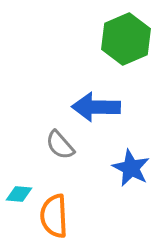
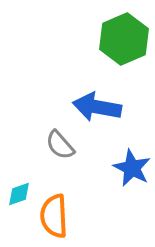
green hexagon: moved 2 px left
blue arrow: moved 1 px right; rotated 9 degrees clockwise
blue star: moved 1 px right
cyan diamond: rotated 24 degrees counterclockwise
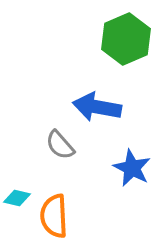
green hexagon: moved 2 px right
cyan diamond: moved 2 px left, 4 px down; rotated 32 degrees clockwise
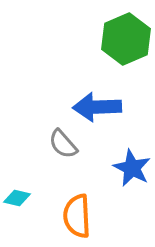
blue arrow: rotated 12 degrees counterclockwise
gray semicircle: moved 3 px right, 1 px up
orange semicircle: moved 23 px right
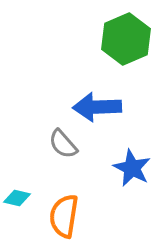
orange semicircle: moved 13 px left; rotated 12 degrees clockwise
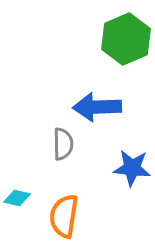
gray semicircle: rotated 140 degrees counterclockwise
blue star: rotated 21 degrees counterclockwise
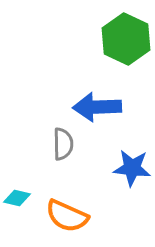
green hexagon: rotated 12 degrees counterclockwise
orange semicircle: moved 3 px right; rotated 75 degrees counterclockwise
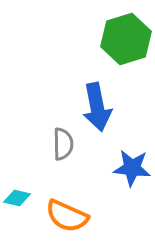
green hexagon: rotated 18 degrees clockwise
blue arrow: rotated 99 degrees counterclockwise
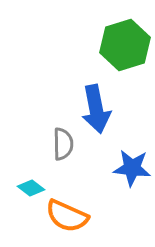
green hexagon: moved 1 px left, 6 px down
blue arrow: moved 1 px left, 2 px down
cyan diamond: moved 14 px right, 10 px up; rotated 24 degrees clockwise
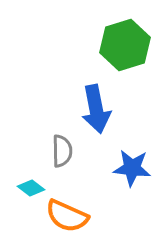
gray semicircle: moved 1 px left, 7 px down
